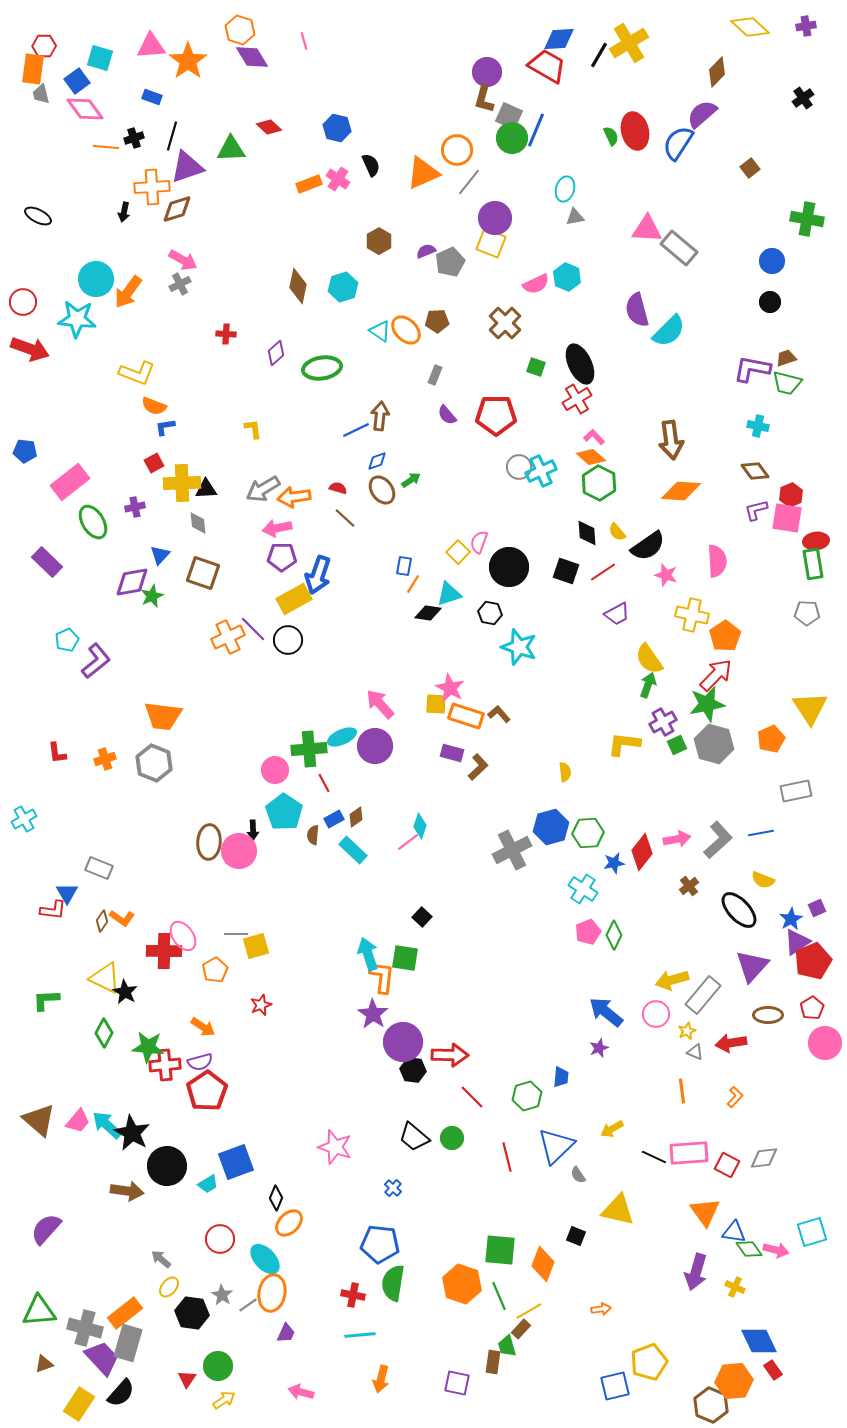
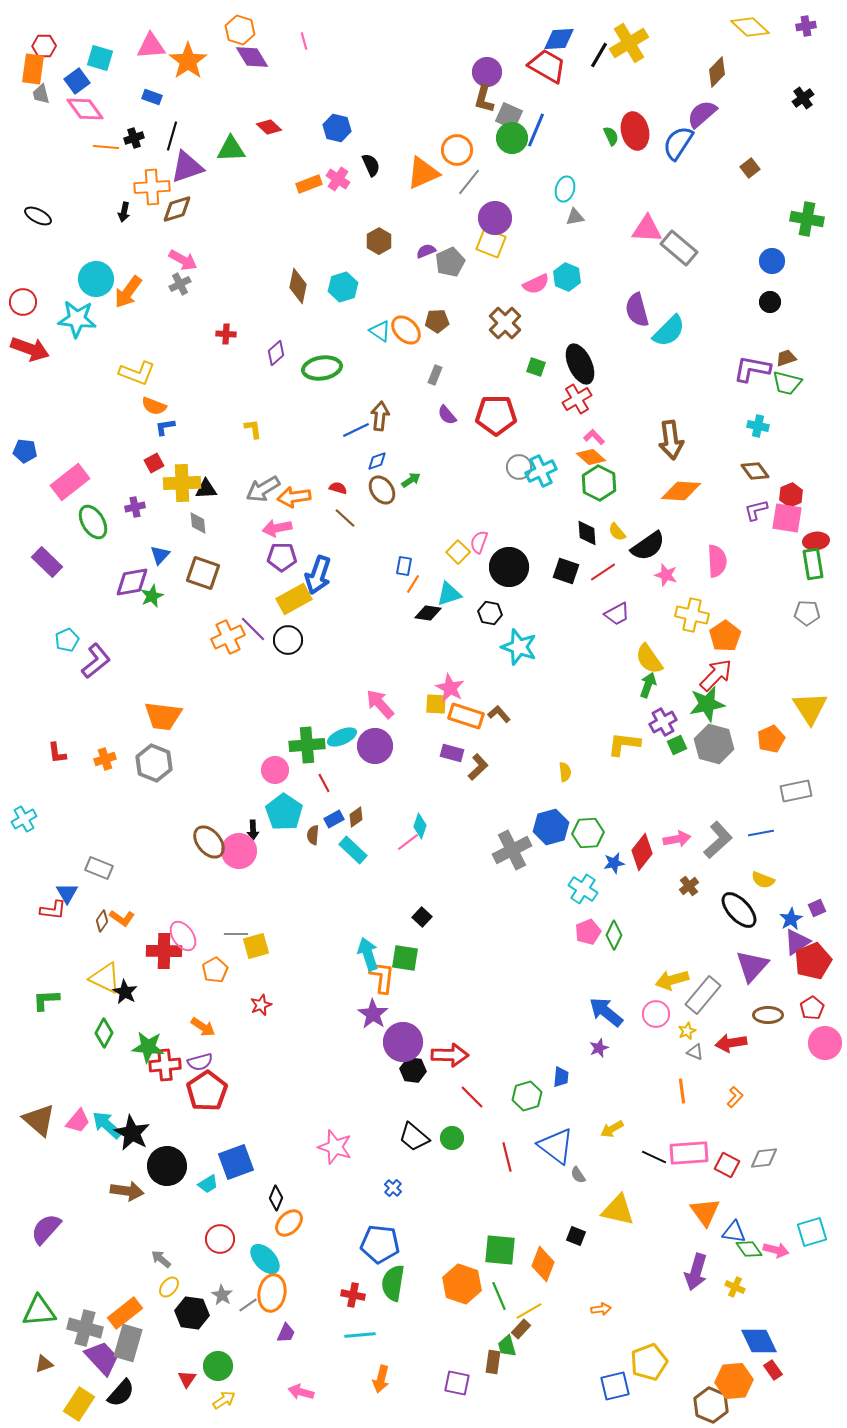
green cross at (309, 749): moved 2 px left, 4 px up
brown ellipse at (209, 842): rotated 44 degrees counterclockwise
blue triangle at (556, 1146): rotated 39 degrees counterclockwise
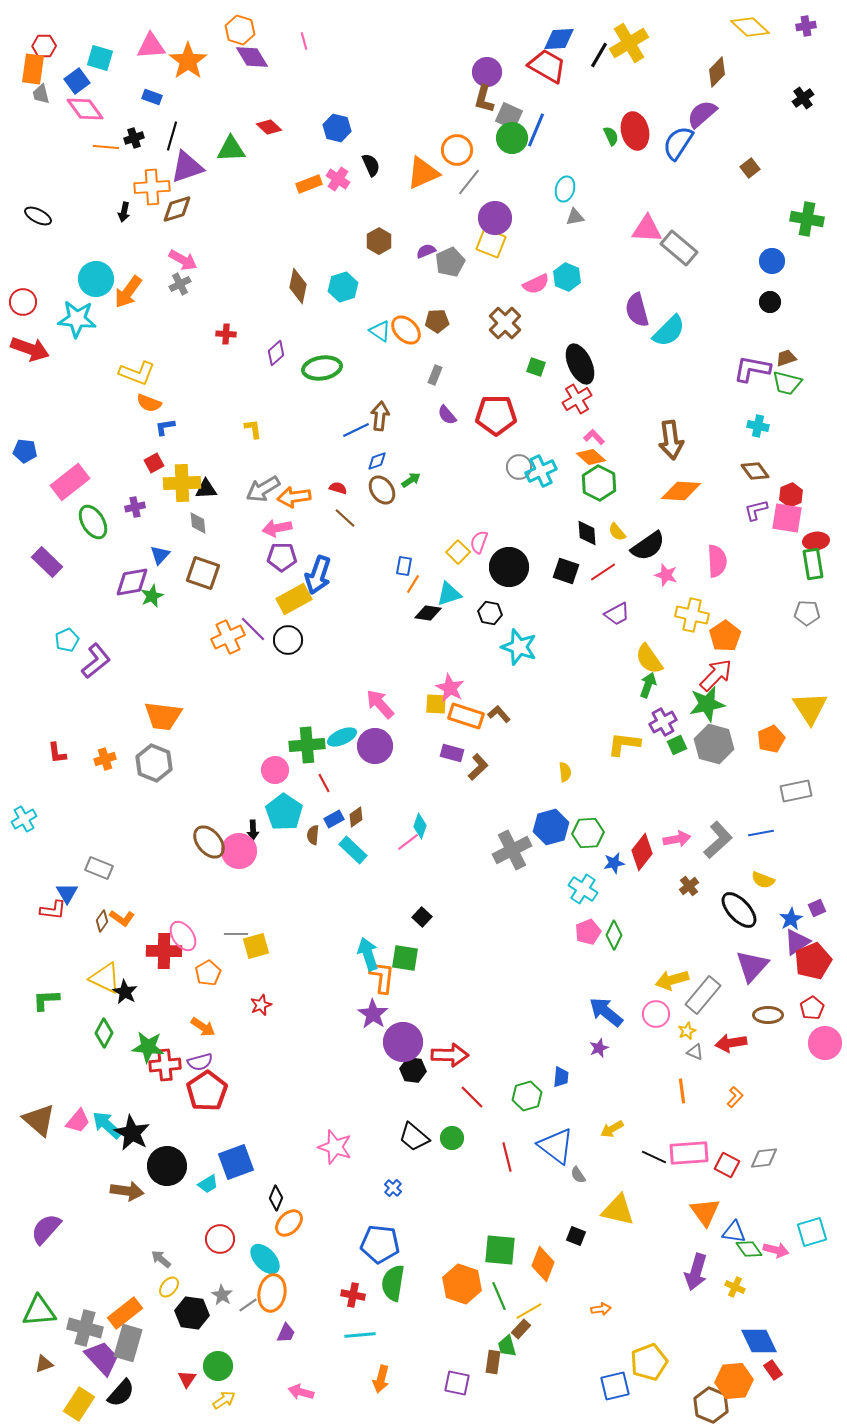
orange semicircle at (154, 406): moved 5 px left, 3 px up
orange pentagon at (215, 970): moved 7 px left, 3 px down
